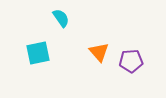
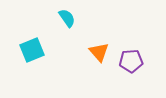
cyan semicircle: moved 6 px right
cyan square: moved 6 px left, 3 px up; rotated 10 degrees counterclockwise
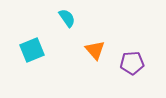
orange triangle: moved 4 px left, 2 px up
purple pentagon: moved 1 px right, 2 px down
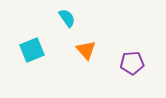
orange triangle: moved 9 px left
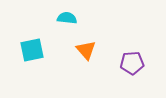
cyan semicircle: rotated 48 degrees counterclockwise
cyan square: rotated 10 degrees clockwise
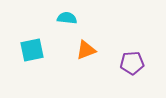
orange triangle: rotated 50 degrees clockwise
